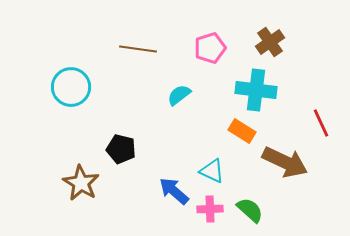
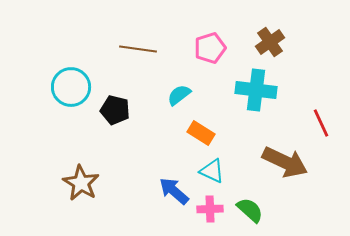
orange rectangle: moved 41 px left, 2 px down
black pentagon: moved 6 px left, 39 px up
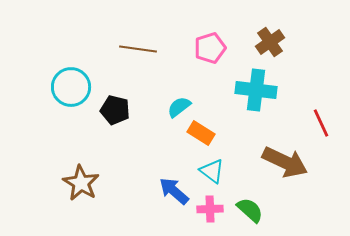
cyan semicircle: moved 12 px down
cyan triangle: rotated 12 degrees clockwise
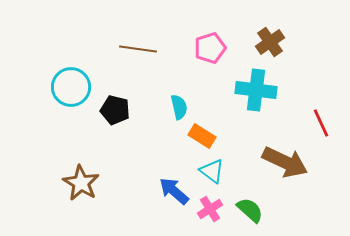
cyan semicircle: rotated 115 degrees clockwise
orange rectangle: moved 1 px right, 3 px down
pink cross: rotated 30 degrees counterclockwise
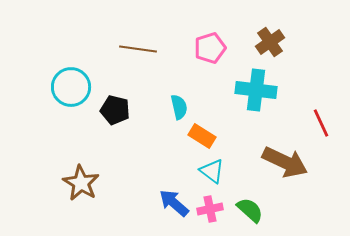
blue arrow: moved 12 px down
pink cross: rotated 20 degrees clockwise
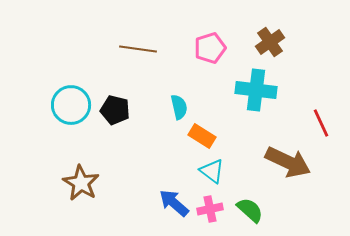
cyan circle: moved 18 px down
brown arrow: moved 3 px right
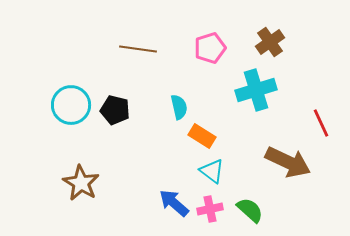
cyan cross: rotated 24 degrees counterclockwise
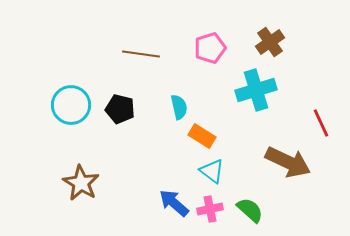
brown line: moved 3 px right, 5 px down
black pentagon: moved 5 px right, 1 px up
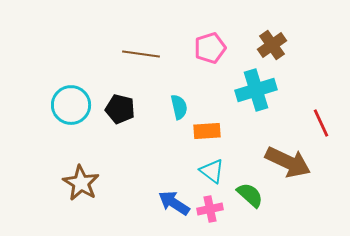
brown cross: moved 2 px right, 3 px down
orange rectangle: moved 5 px right, 5 px up; rotated 36 degrees counterclockwise
blue arrow: rotated 8 degrees counterclockwise
green semicircle: moved 15 px up
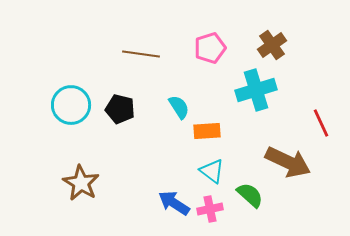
cyan semicircle: rotated 20 degrees counterclockwise
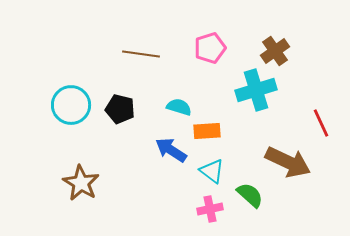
brown cross: moved 3 px right, 6 px down
cyan semicircle: rotated 40 degrees counterclockwise
blue arrow: moved 3 px left, 53 px up
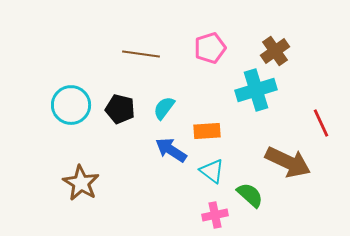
cyan semicircle: moved 15 px left, 1 px down; rotated 70 degrees counterclockwise
pink cross: moved 5 px right, 6 px down
